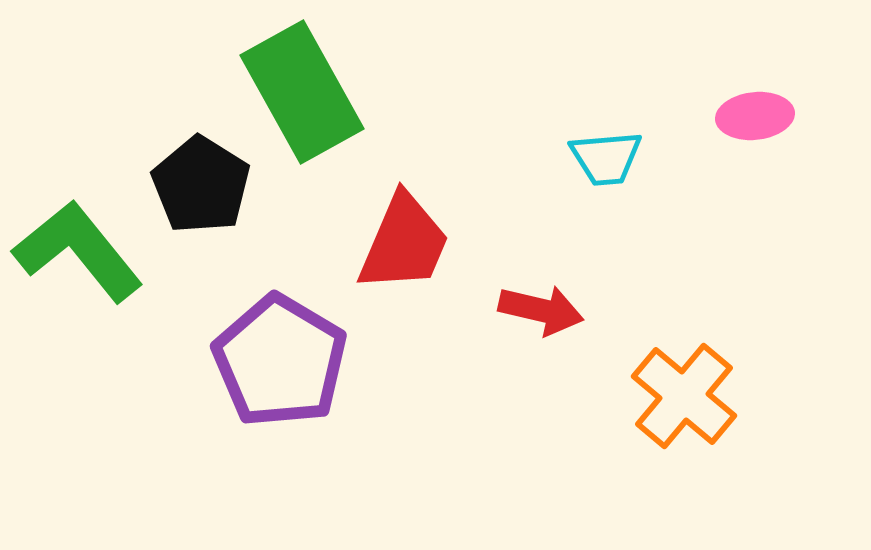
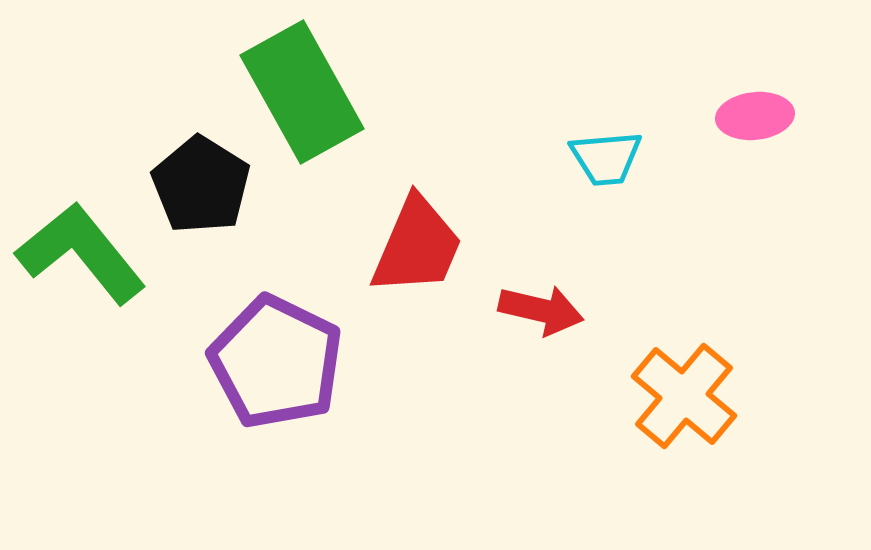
red trapezoid: moved 13 px right, 3 px down
green L-shape: moved 3 px right, 2 px down
purple pentagon: moved 4 px left, 1 px down; rotated 5 degrees counterclockwise
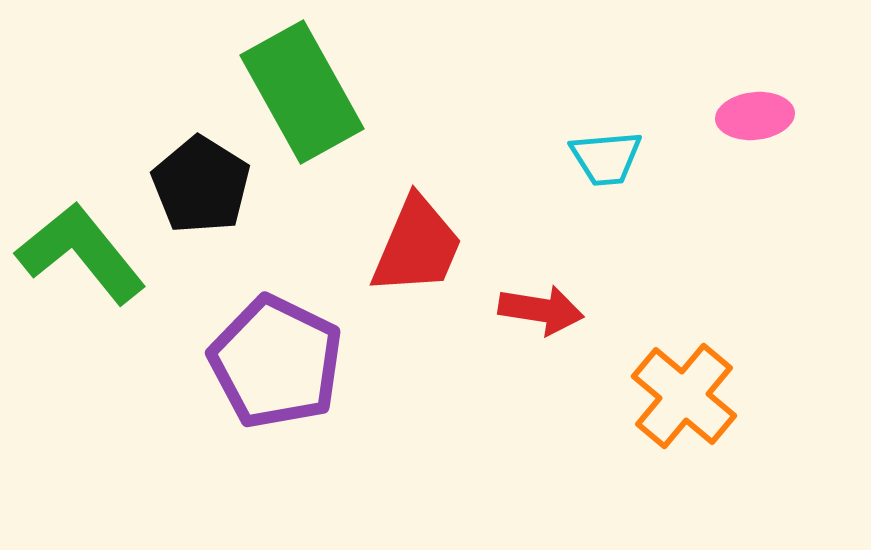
red arrow: rotated 4 degrees counterclockwise
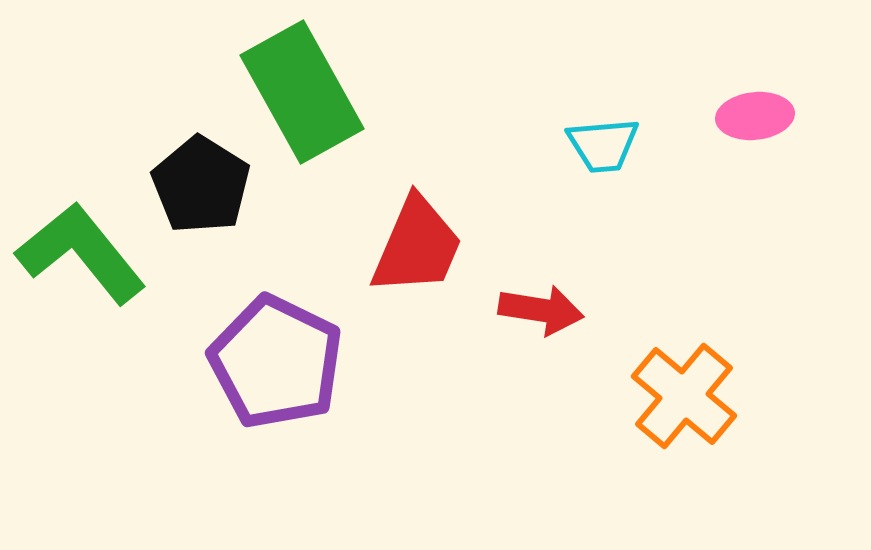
cyan trapezoid: moved 3 px left, 13 px up
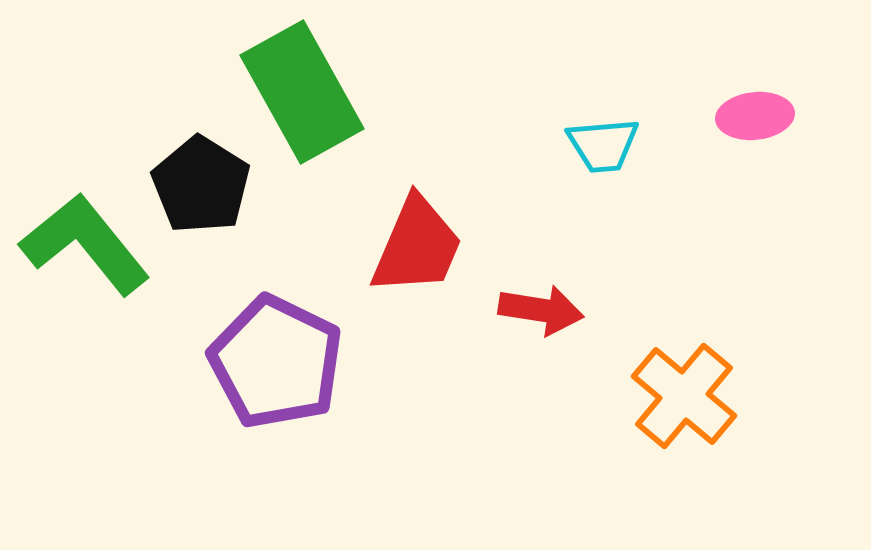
green L-shape: moved 4 px right, 9 px up
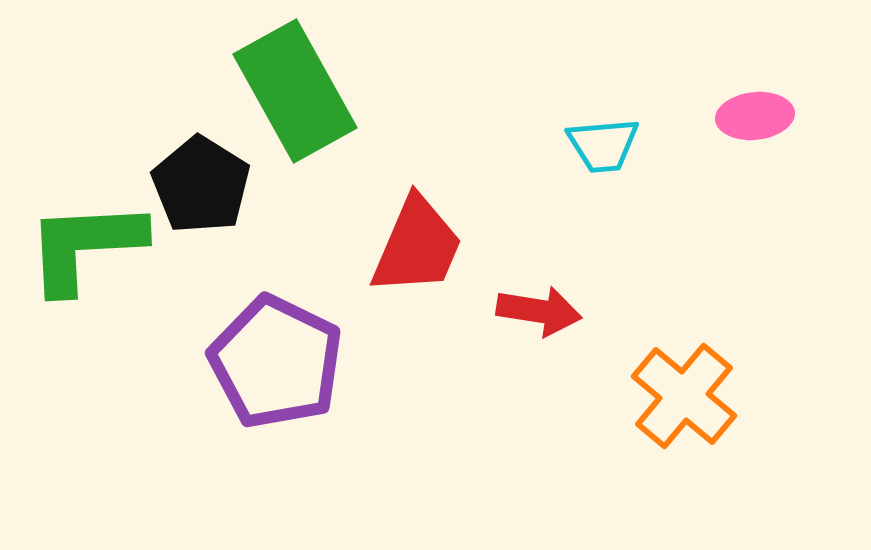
green rectangle: moved 7 px left, 1 px up
green L-shape: moved 2 px down; rotated 54 degrees counterclockwise
red arrow: moved 2 px left, 1 px down
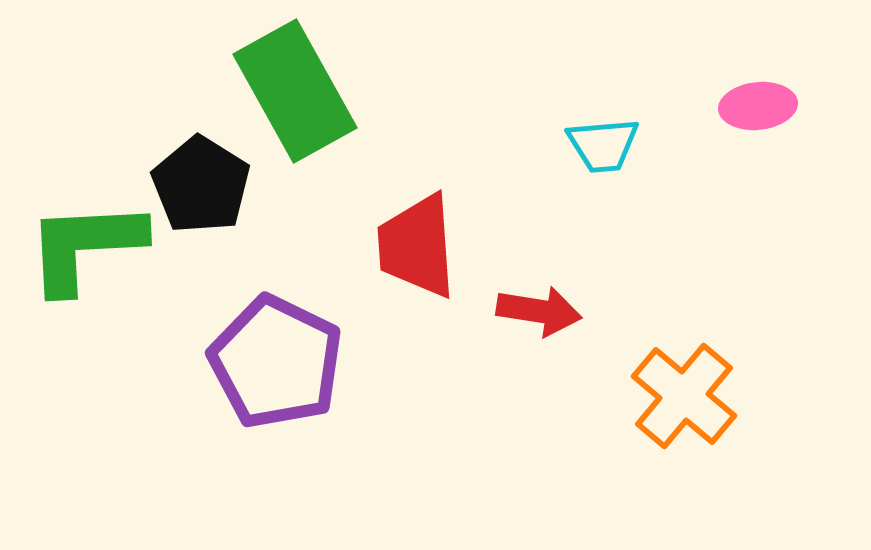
pink ellipse: moved 3 px right, 10 px up
red trapezoid: rotated 153 degrees clockwise
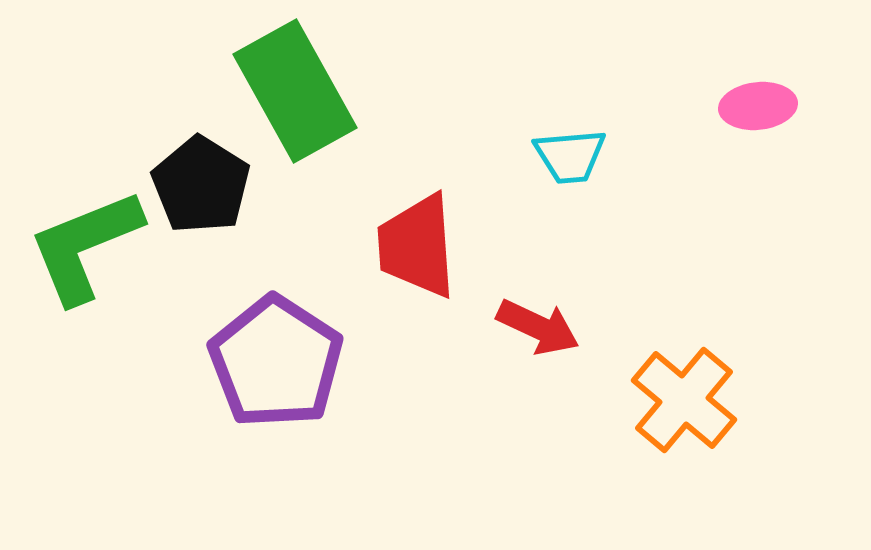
cyan trapezoid: moved 33 px left, 11 px down
green L-shape: rotated 19 degrees counterclockwise
red arrow: moved 1 px left, 16 px down; rotated 16 degrees clockwise
purple pentagon: rotated 7 degrees clockwise
orange cross: moved 4 px down
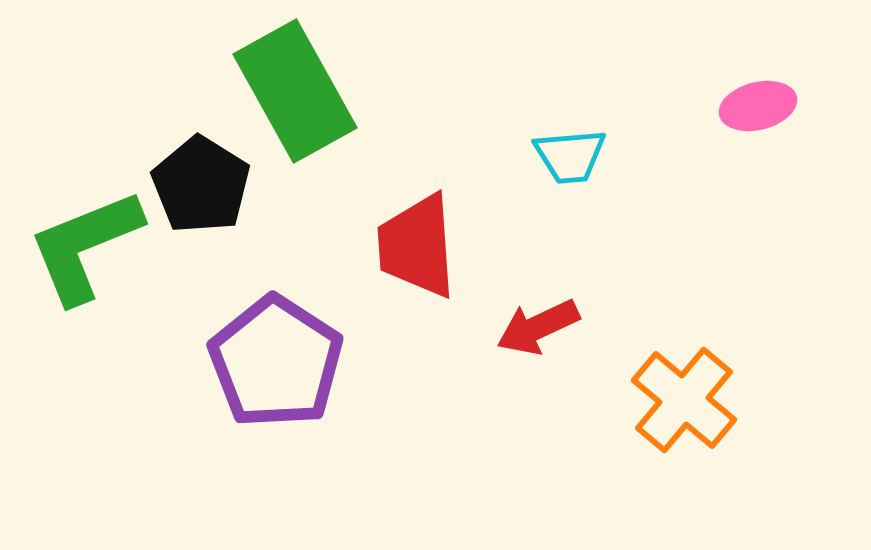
pink ellipse: rotated 8 degrees counterclockwise
red arrow: rotated 130 degrees clockwise
